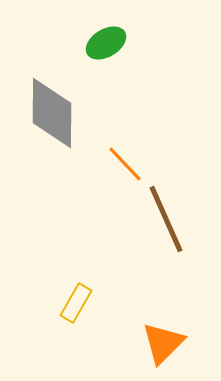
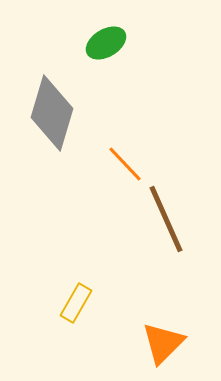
gray diamond: rotated 16 degrees clockwise
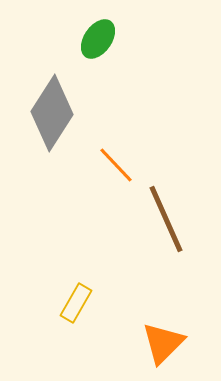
green ellipse: moved 8 px left, 4 px up; rotated 24 degrees counterclockwise
gray diamond: rotated 16 degrees clockwise
orange line: moved 9 px left, 1 px down
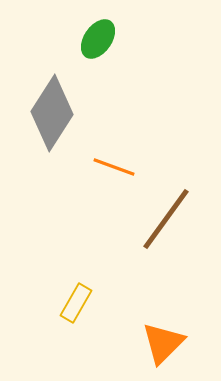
orange line: moved 2 px left, 2 px down; rotated 27 degrees counterclockwise
brown line: rotated 60 degrees clockwise
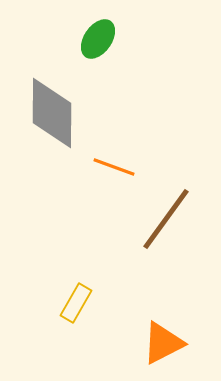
gray diamond: rotated 32 degrees counterclockwise
orange triangle: rotated 18 degrees clockwise
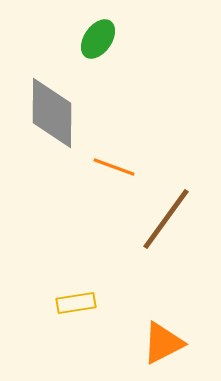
yellow rectangle: rotated 51 degrees clockwise
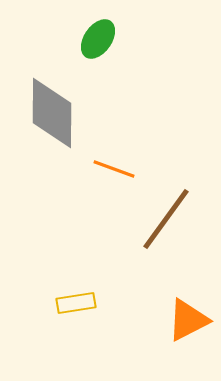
orange line: moved 2 px down
orange triangle: moved 25 px right, 23 px up
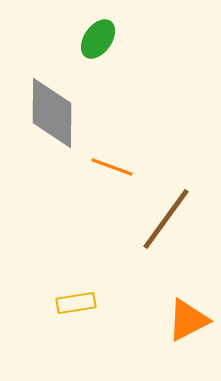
orange line: moved 2 px left, 2 px up
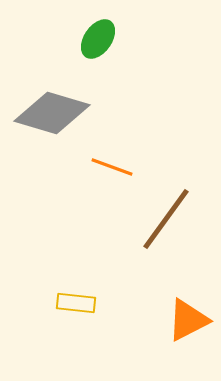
gray diamond: rotated 74 degrees counterclockwise
yellow rectangle: rotated 15 degrees clockwise
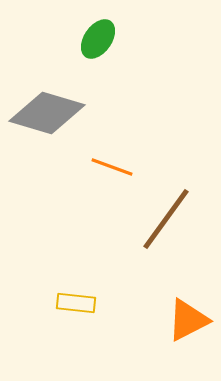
gray diamond: moved 5 px left
